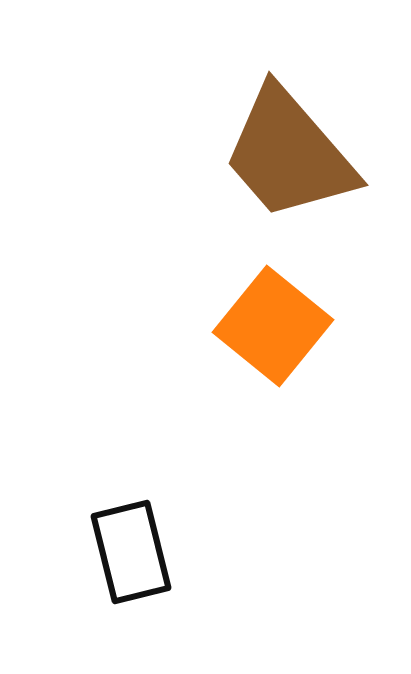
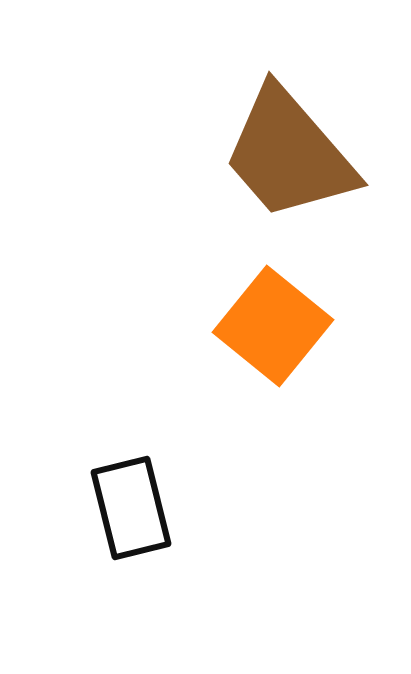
black rectangle: moved 44 px up
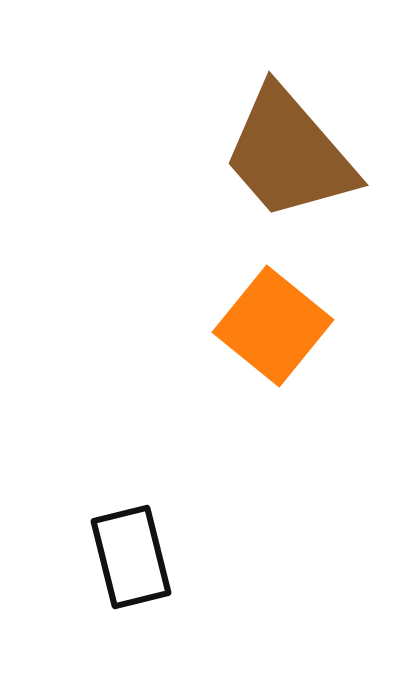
black rectangle: moved 49 px down
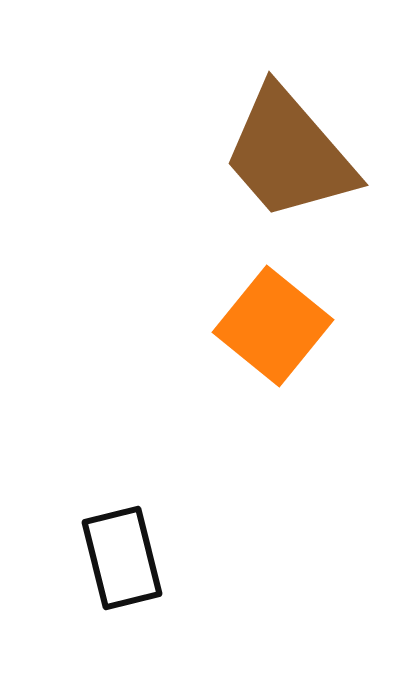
black rectangle: moved 9 px left, 1 px down
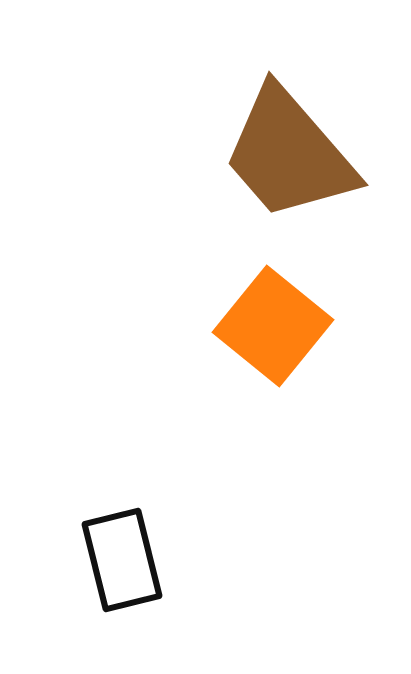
black rectangle: moved 2 px down
